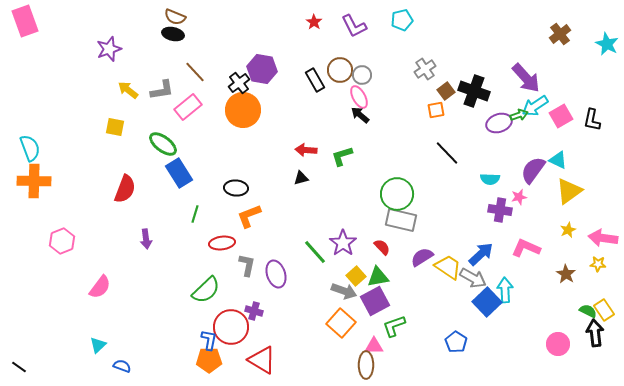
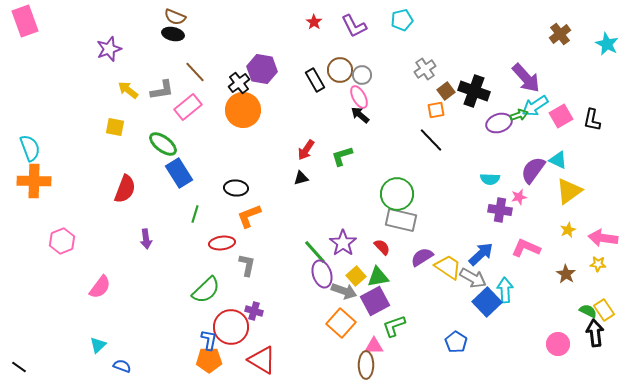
red arrow at (306, 150): rotated 60 degrees counterclockwise
black line at (447, 153): moved 16 px left, 13 px up
purple ellipse at (276, 274): moved 46 px right
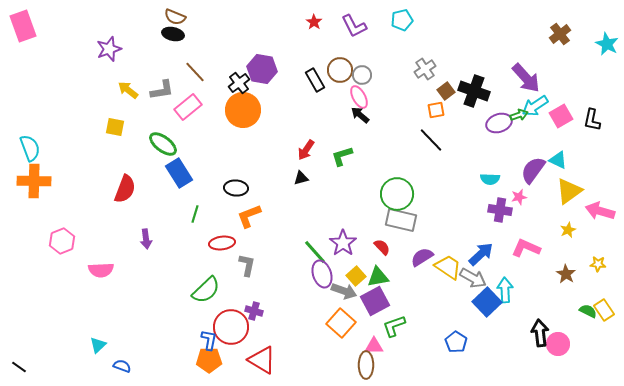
pink rectangle at (25, 21): moved 2 px left, 5 px down
pink arrow at (603, 238): moved 3 px left, 27 px up; rotated 8 degrees clockwise
pink semicircle at (100, 287): moved 1 px right, 17 px up; rotated 50 degrees clockwise
black arrow at (595, 333): moved 55 px left
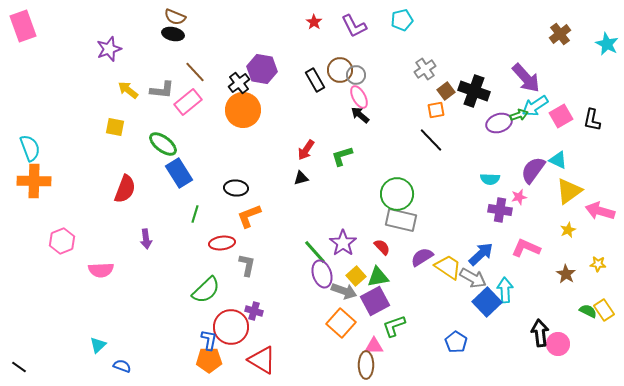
gray circle at (362, 75): moved 6 px left
gray L-shape at (162, 90): rotated 15 degrees clockwise
pink rectangle at (188, 107): moved 5 px up
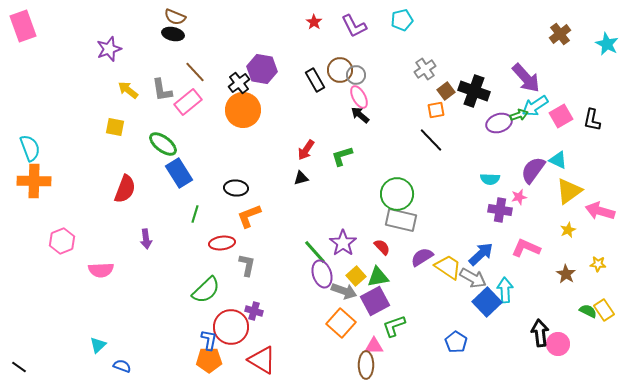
gray L-shape at (162, 90): rotated 75 degrees clockwise
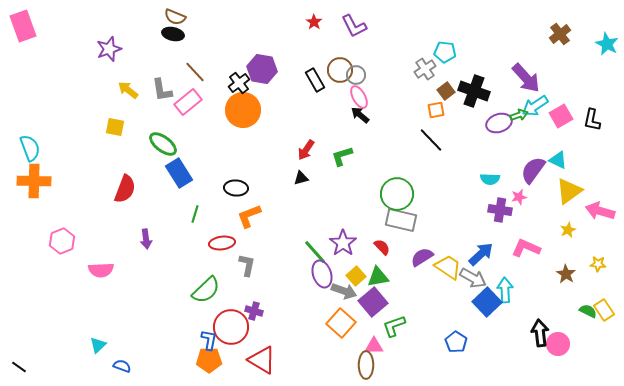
cyan pentagon at (402, 20): moved 43 px right, 32 px down; rotated 20 degrees clockwise
purple square at (375, 301): moved 2 px left, 1 px down; rotated 12 degrees counterclockwise
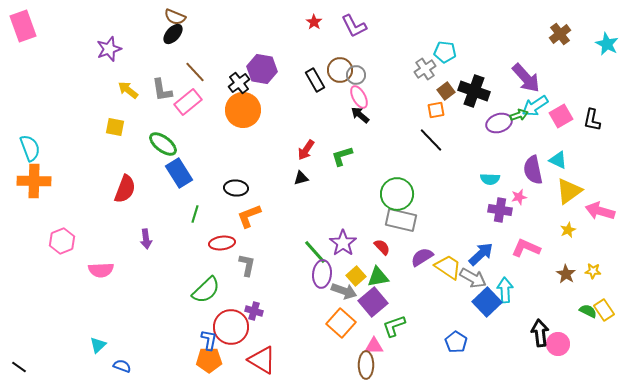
black ellipse at (173, 34): rotated 60 degrees counterclockwise
purple semicircle at (533, 170): rotated 48 degrees counterclockwise
yellow star at (598, 264): moved 5 px left, 7 px down
purple ellipse at (322, 274): rotated 24 degrees clockwise
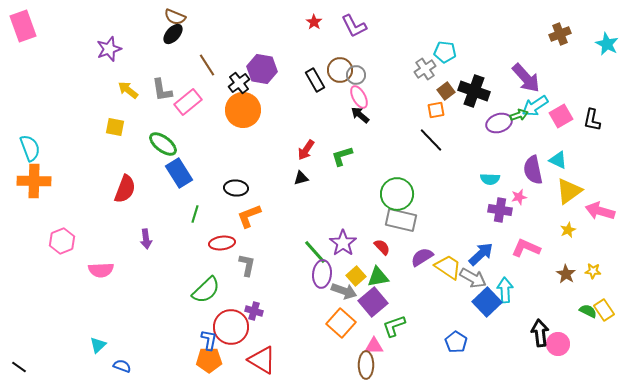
brown cross at (560, 34): rotated 15 degrees clockwise
brown line at (195, 72): moved 12 px right, 7 px up; rotated 10 degrees clockwise
